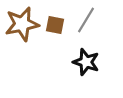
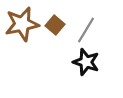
gray line: moved 10 px down
brown square: rotated 30 degrees clockwise
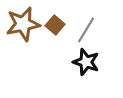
brown star: moved 1 px right
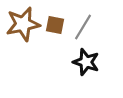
brown square: rotated 30 degrees counterclockwise
gray line: moved 3 px left, 3 px up
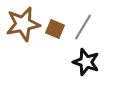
brown square: moved 4 px down; rotated 12 degrees clockwise
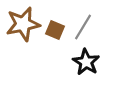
brown square: moved 1 px down
black star: rotated 12 degrees clockwise
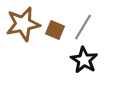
black star: moved 2 px left, 2 px up
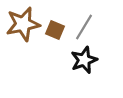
gray line: moved 1 px right
black star: rotated 20 degrees clockwise
